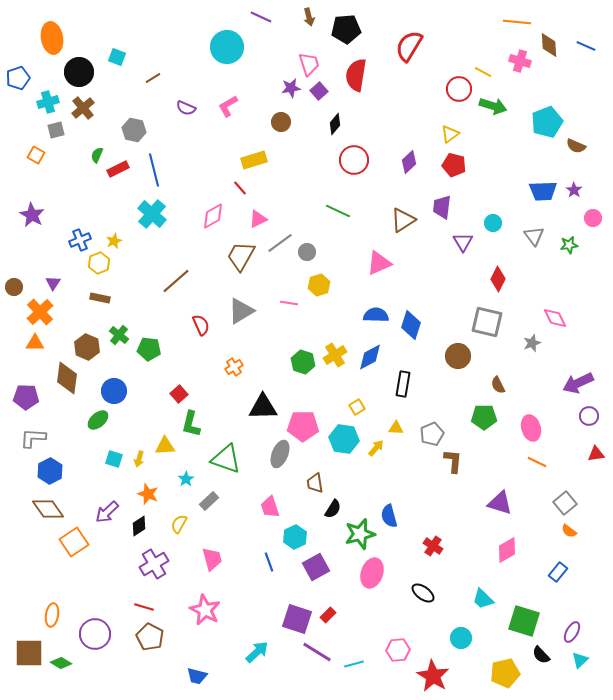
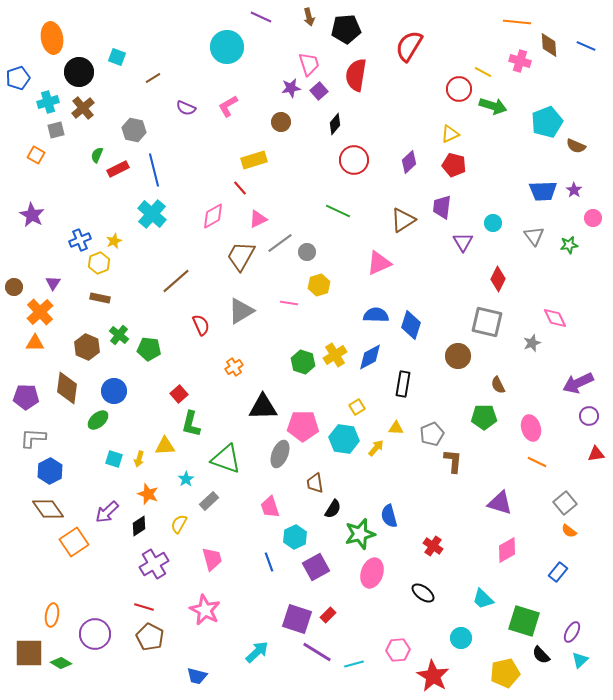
yellow triangle at (450, 134): rotated 12 degrees clockwise
brown diamond at (67, 378): moved 10 px down
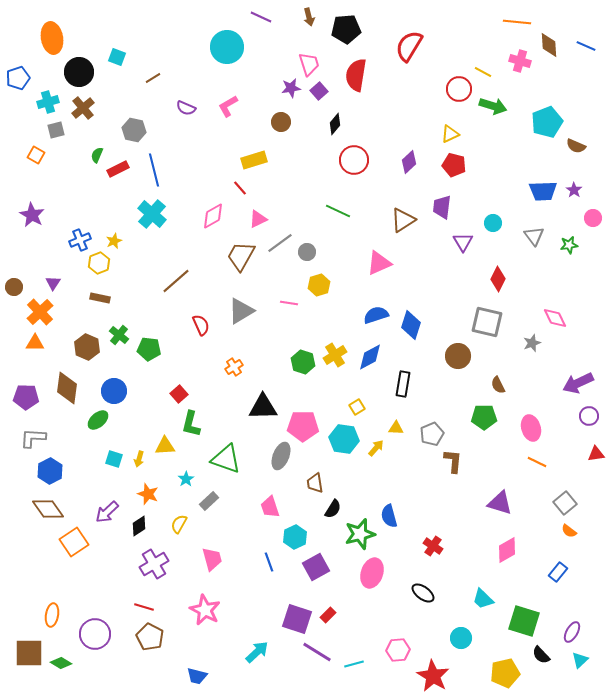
blue semicircle at (376, 315): rotated 20 degrees counterclockwise
gray ellipse at (280, 454): moved 1 px right, 2 px down
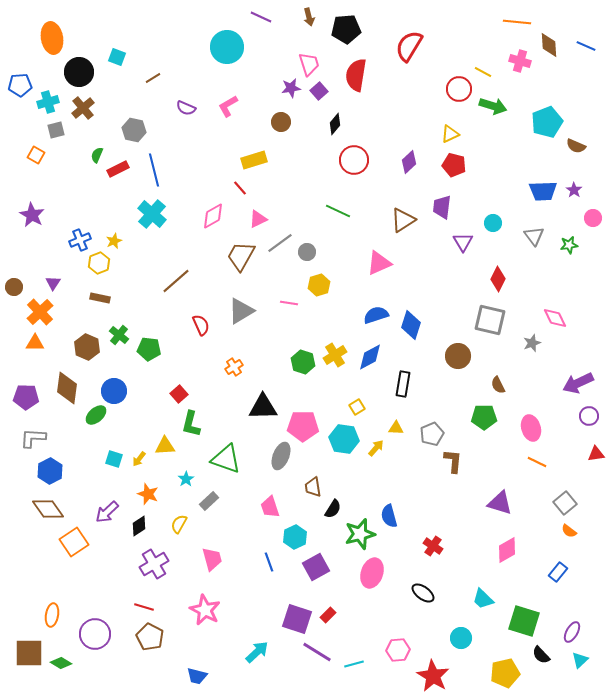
blue pentagon at (18, 78): moved 2 px right, 7 px down; rotated 15 degrees clockwise
gray square at (487, 322): moved 3 px right, 2 px up
green ellipse at (98, 420): moved 2 px left, 5 px up
yellow arrow at (139, 459): rotated 21 degrees clockwise
brown trapezoid at (315, 483): moved 2 px left, 4 px down
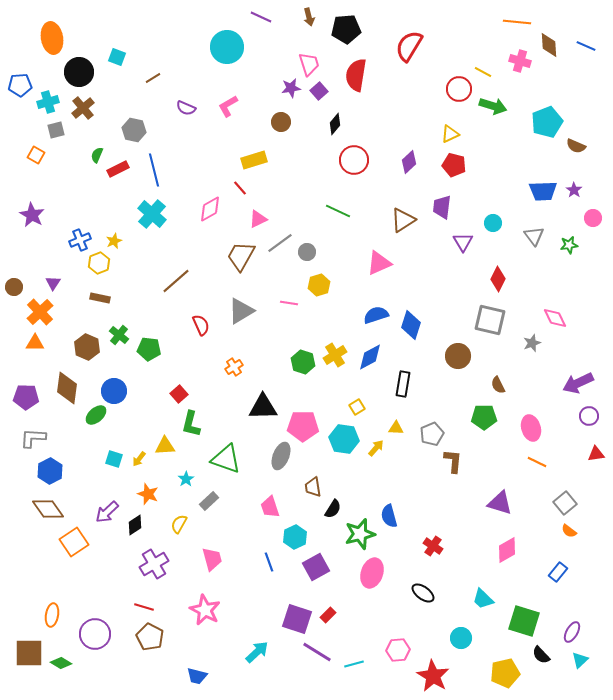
pink diamond at (213, 216): moved 3 px left, 7 px up
black diamond at (139, 526): moved 4 px left, 1 px up
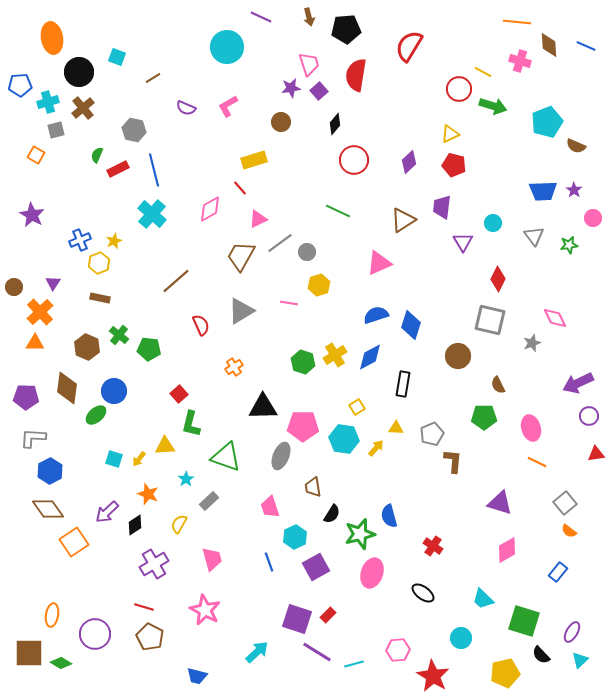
green triangle at (226, 459): moved 2 px up
black semicircle at (333, 509): moved 1 px left, 5 px down
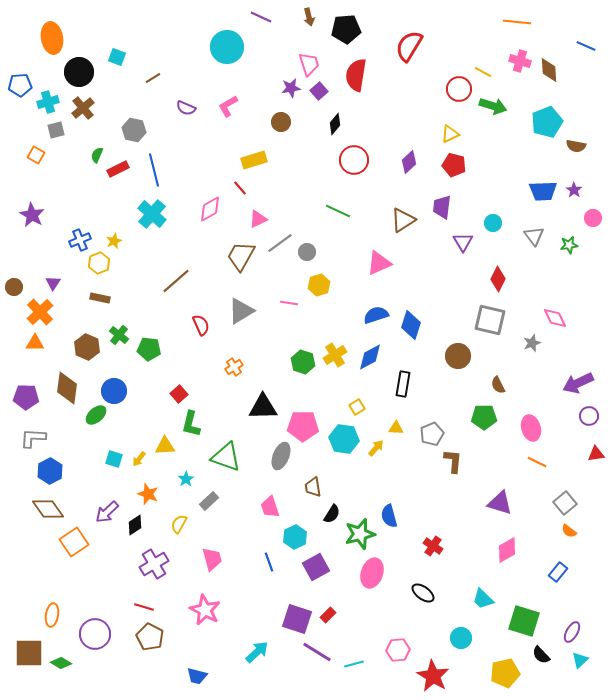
brown diamond at (549, 45): moved 25 px down
brown semicircle at (576, 146): rotated 12 degrees counterclockwise
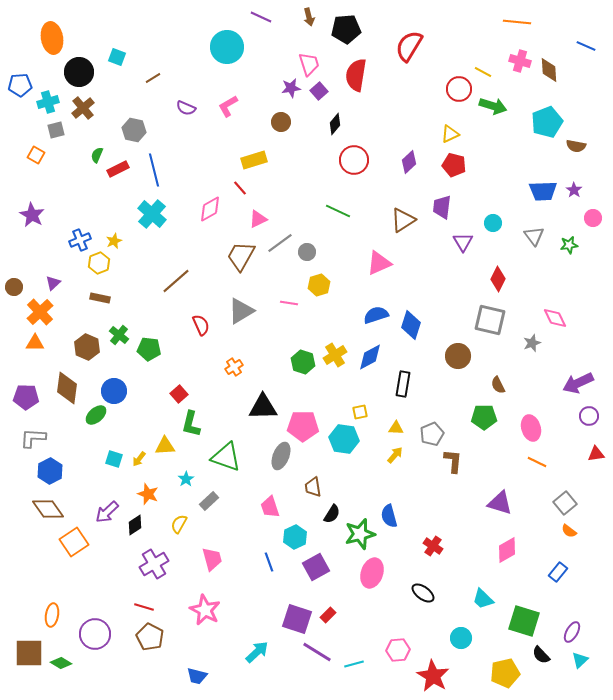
purple triangle at (53, 283): rotated 14 degrees clockwise
yellow square at (357, 407): moved 3 px right, 5 px down; rotated 21 degrees clockwise
yellow arrow at (376, 448): moved 19 px right, 7 px down
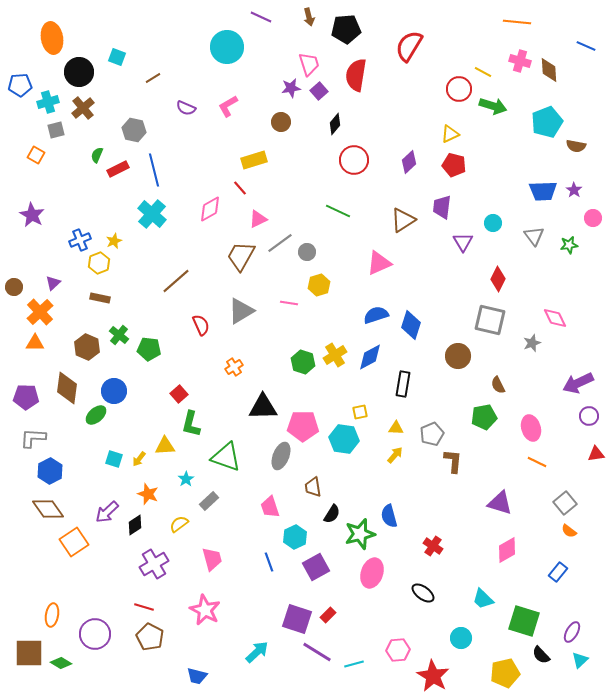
green pentagon at (484, 417): rotated 10 degrees counterclockwise
yellow semicircle at (179, 524): rotated 24 degrees clockwise
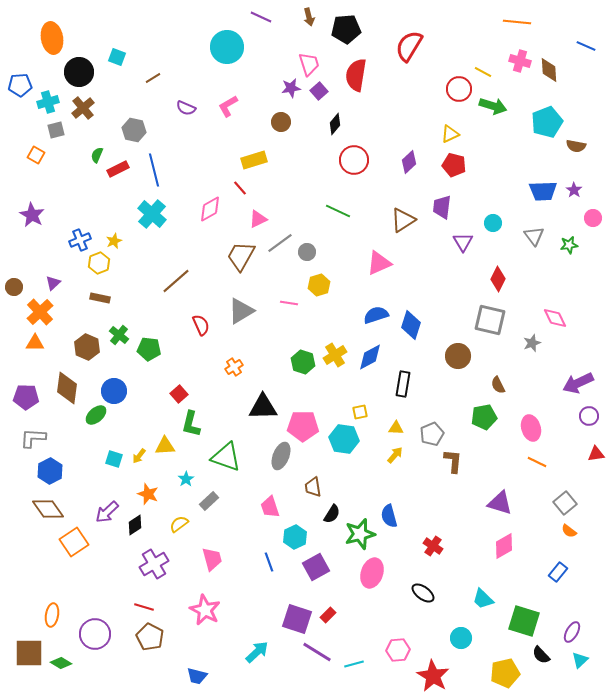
yellow arrow at (139, 459): moved 3 px up
pink diamond at (507, 550): moved 3 px left, 4 px up
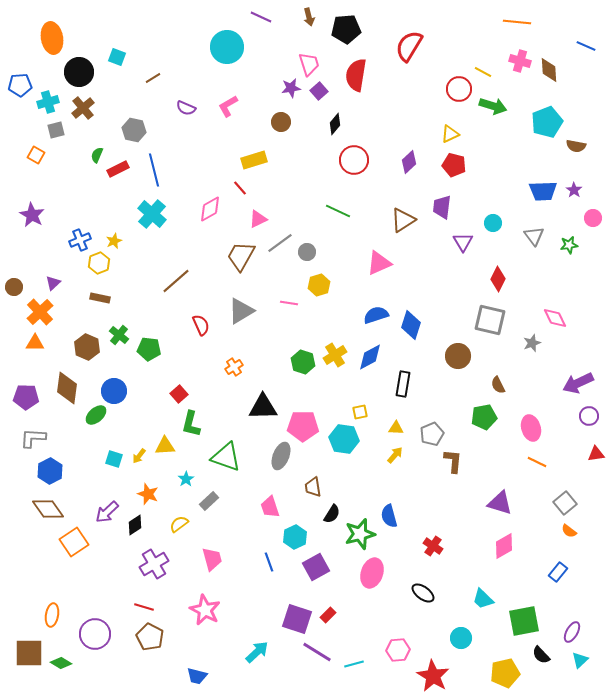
green square at (524, 621): rotated 28 degrees counterclockwise
